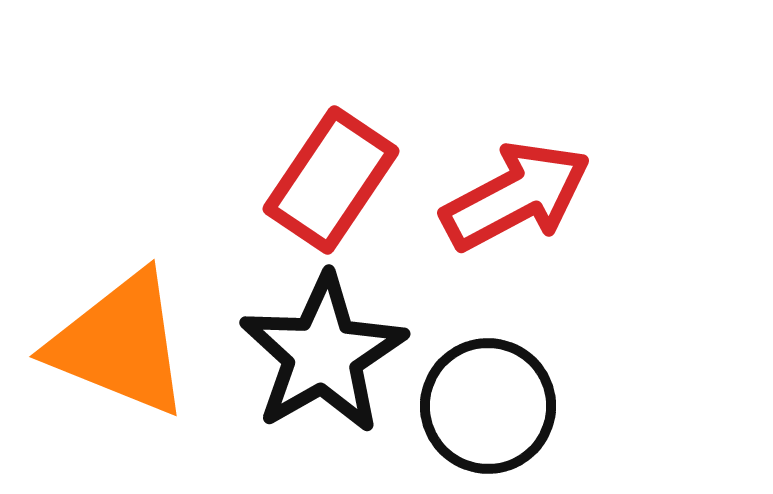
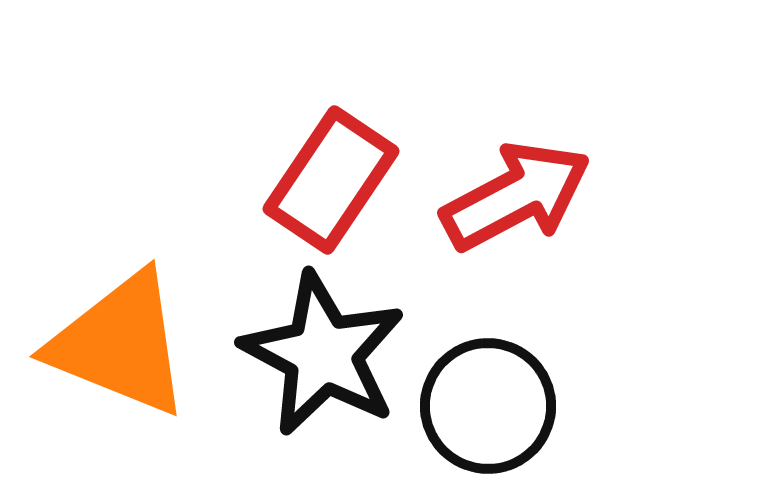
black star: rotated 14 degrees counterclockwise
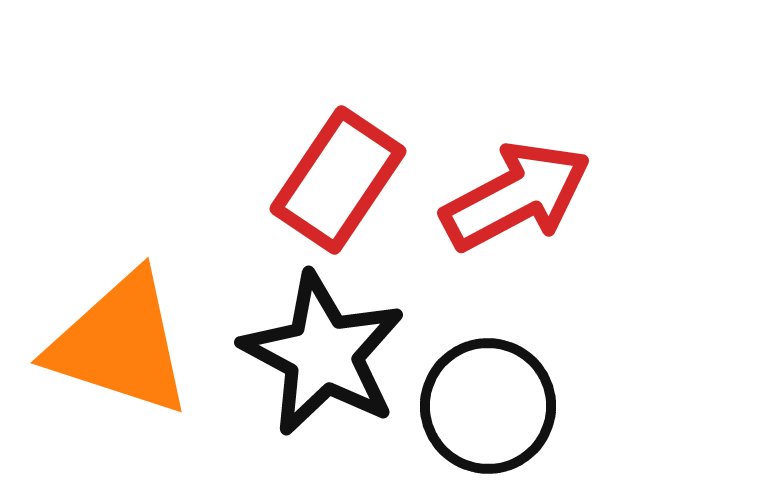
red rectangle: moved 7 px right
orange triangle: rotated 4 degrees counterclockwise
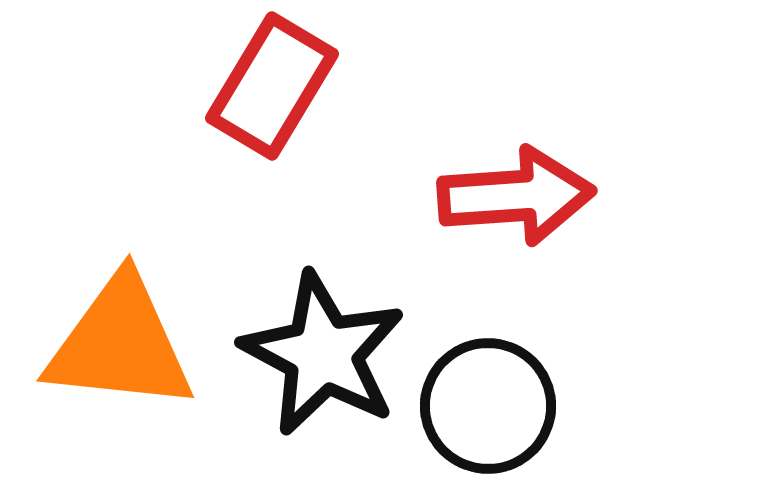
red rectangle: moved 66 px left, 94 px up; rotated 3 degrees counterclockwise
red arrow: rotated 24 degrees clockwise
orange triangle: rotated 12 degrees counterclockwise
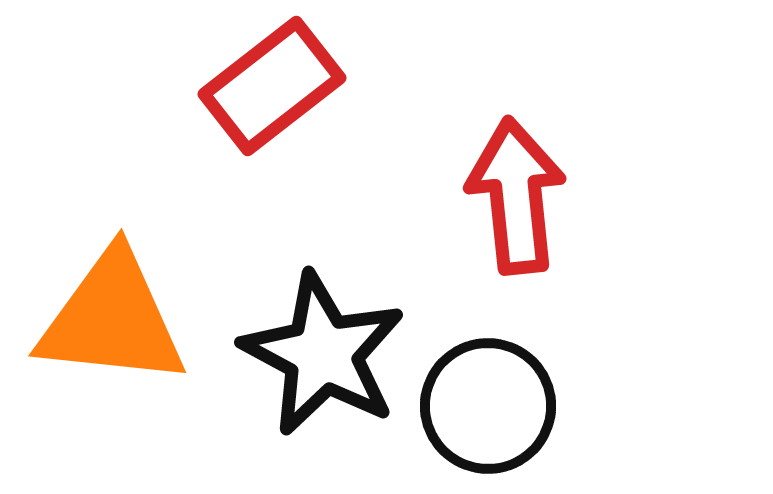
red rectangle: rotated 21 degrees clockwise
red arrow: rotated 92 degrees counterclockwise
orange triangle: moved 8 px left, 25 px up
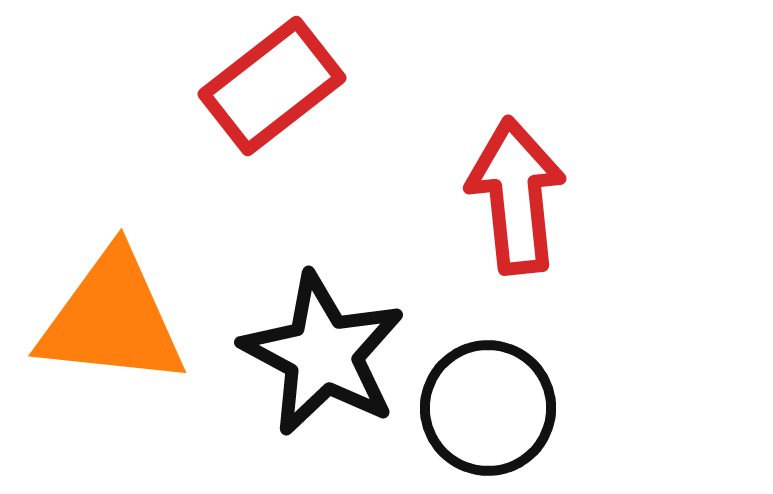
black circle: moved 2 px down
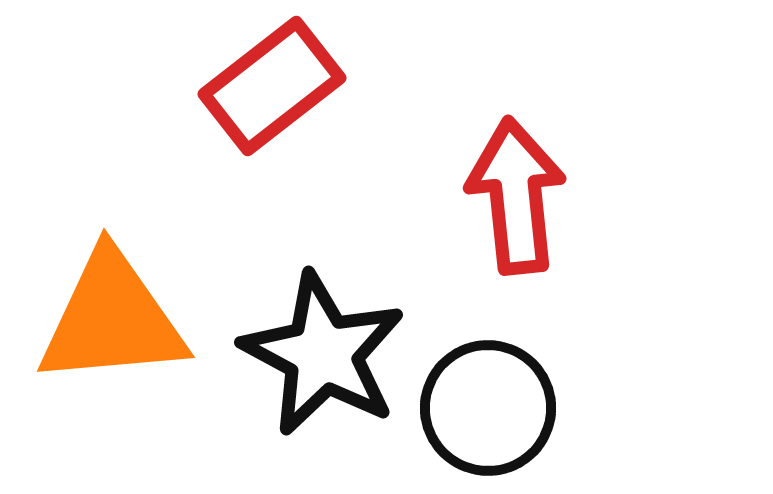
orange triangle: rotated 11 degrees counterclockwise
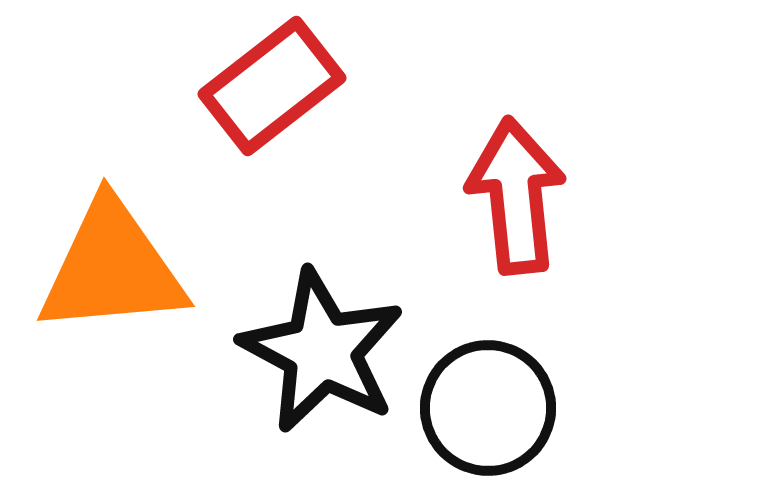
orange triangle: moved 51 px up
black star: moved 1 px left, 3 px up
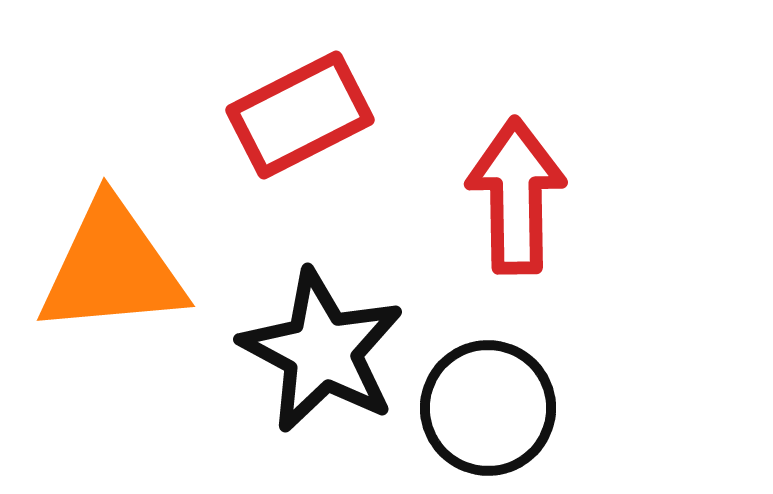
red rectangle: moved 28 px right, 29 px down; rotated 11 degrees clockwise
red arrow: rotated 5 degrees clockwise
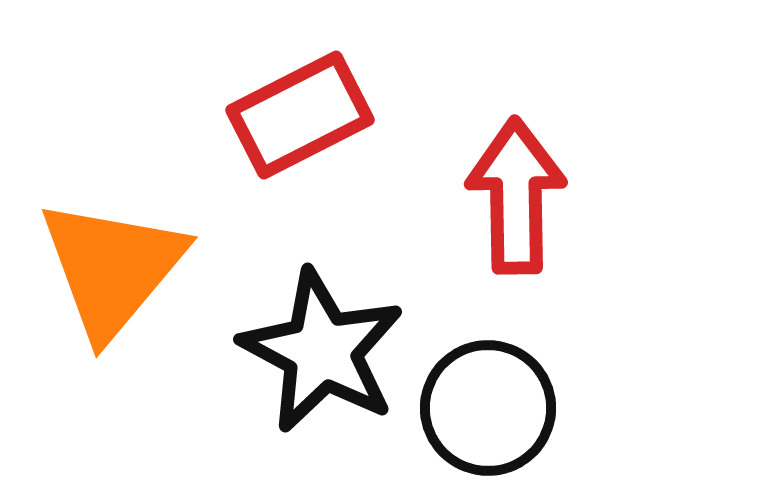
orange triangle: rotated 45 degrees counterclockwise
